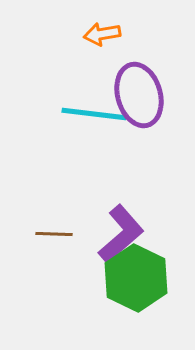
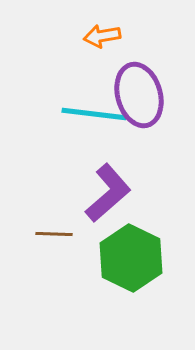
orange arrow: moved 2 px down
purple L-shape: moved 13 px left, 41 px up
green hexagon: moved 5 px left, 20 px up
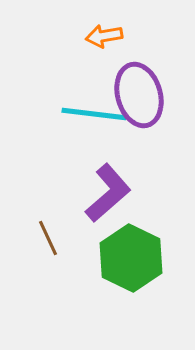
orange arrow: moved 2 px right
brown line: moved 6 px left, 4 px down; rotated 63 degrees clockwise
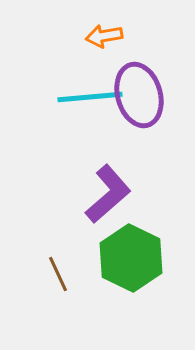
cyan line: moved 4 px left, 17 px up; rotated 12 degrees counterclockwise
purple L-shape: moved 1 px down
brown line: moved 10 px right, 36 px down
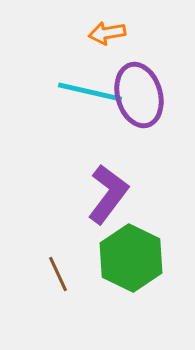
orange arrow: moved 3 px right, 3 px up
cyan line: moved 5 px up; rotated 18 degrees clockwise
purple L-shape: rotated 12 degrees counterclockwise
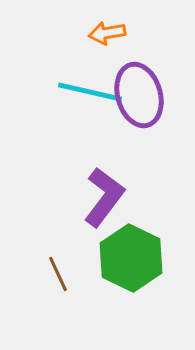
purple L-shape: moved 4 px left, 3 px down
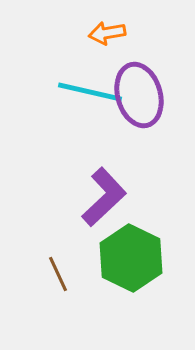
purple L-shape: rotated 10 degrees clockwise
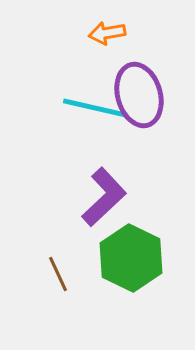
cyan line: moved 5 px right, 16 px down
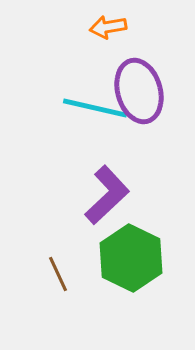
orange arrow: moved 1 px right, 6 px up
purple ellipse: moved 4 px up
purple L-shape: moved 3 px right, 2 px up
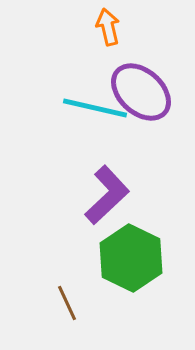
orange arrow: rotated 87 degrees clockwise
purple ellipse: moved 2 px right, 1 px down; rotated 32 degrees counterclockwise
brown line: moved 9 px right, 29 px down
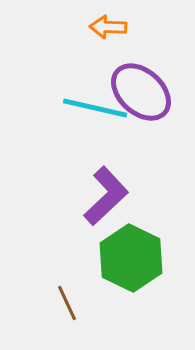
orange arrow: rotated 75 degrees counterclockwise
purple L-shape: moved 1 px left, 1 px down
